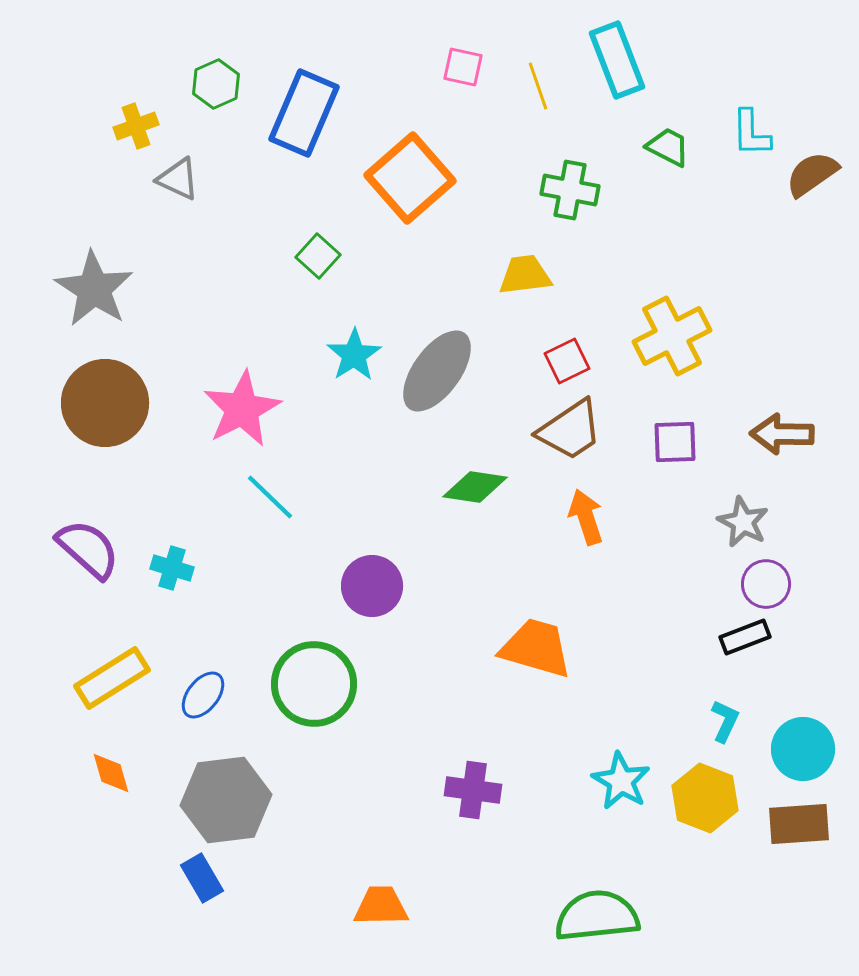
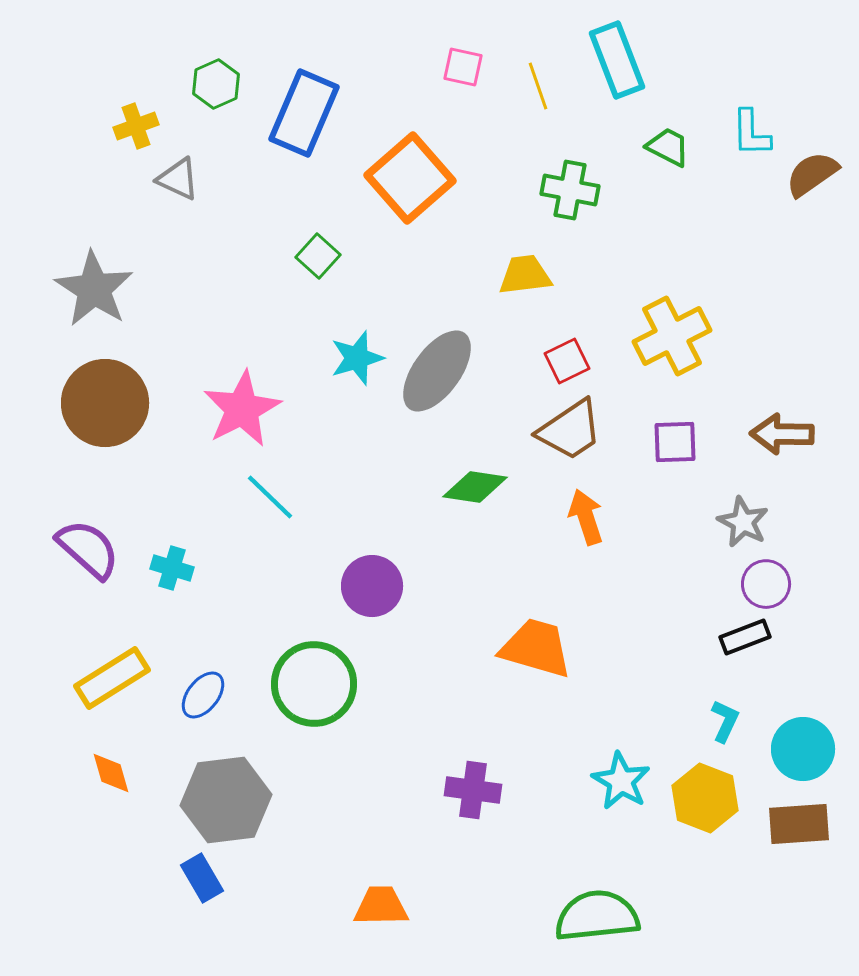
cyan star at (354, 355): moved 3 px right, 3 px down; rotated 16 degrees clockwise
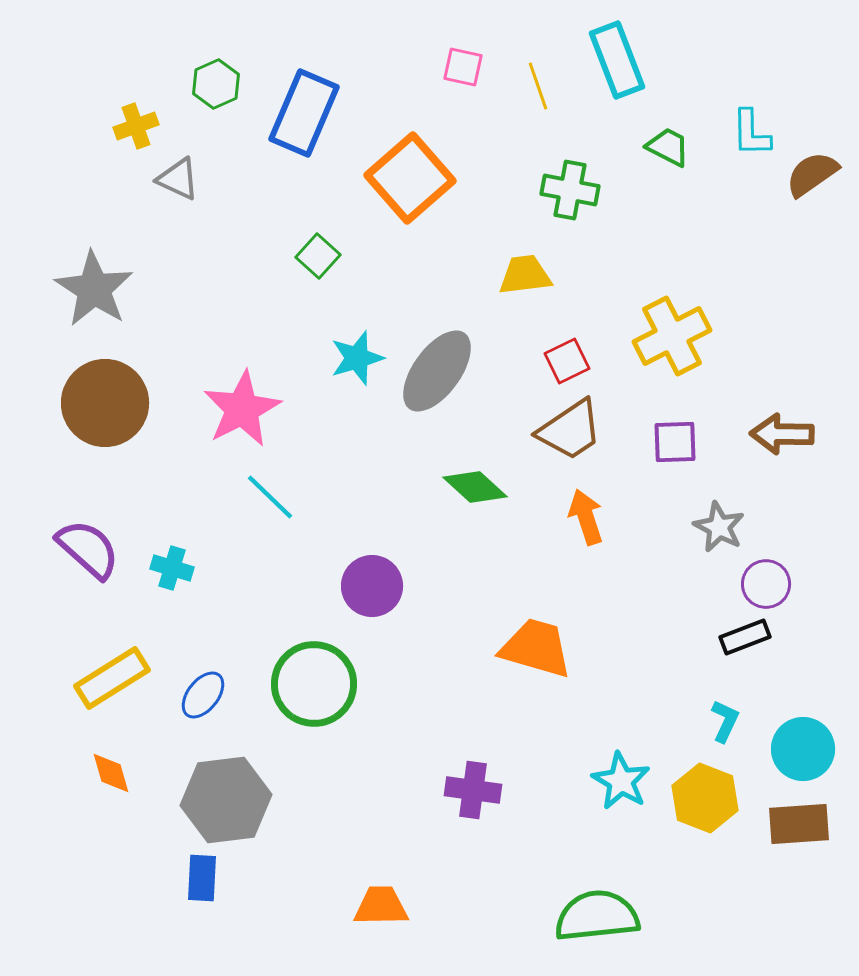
green diamond at (475, 487): rotated 34 degrees clockwise
gray star at (743, 522): moved 24 px left, 5 px down
blue rectangle at (202, 878): rotated 33 degrees clockwise
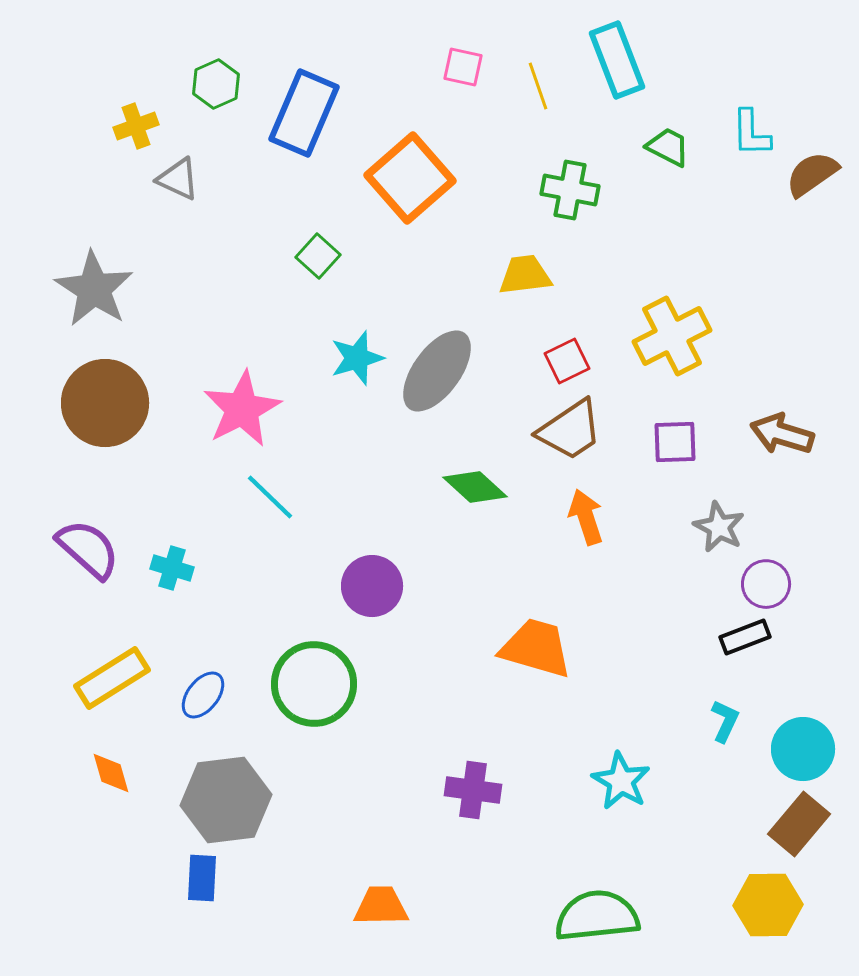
brown arrow at (782, 434): rotated 16 degrees clockwise
yellow hexagon at (705, 798): moved 63 px right, 107 px down; rotated 22 degrees counterclockwise
brown rectangle at (799, 824): rotated 46 degrees counterclockwise
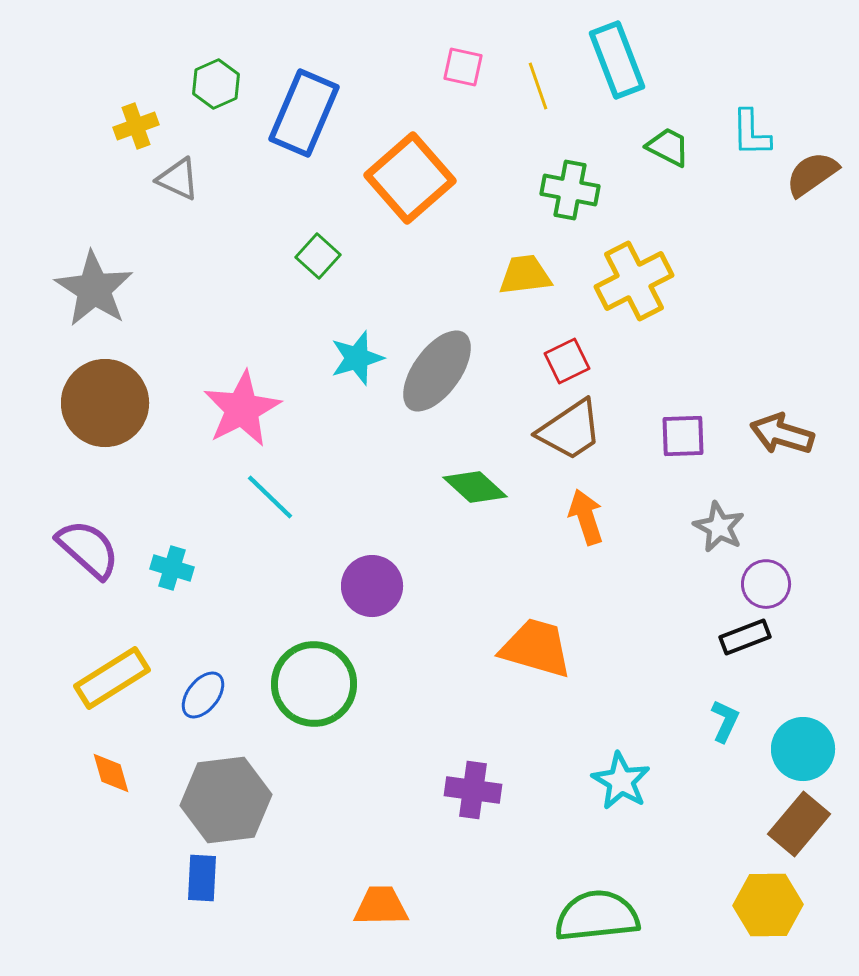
yellow cross at (672, 336): moved 38 px left, 55 px up
purple square at (675, 442): moved 8 px right, 6 px up
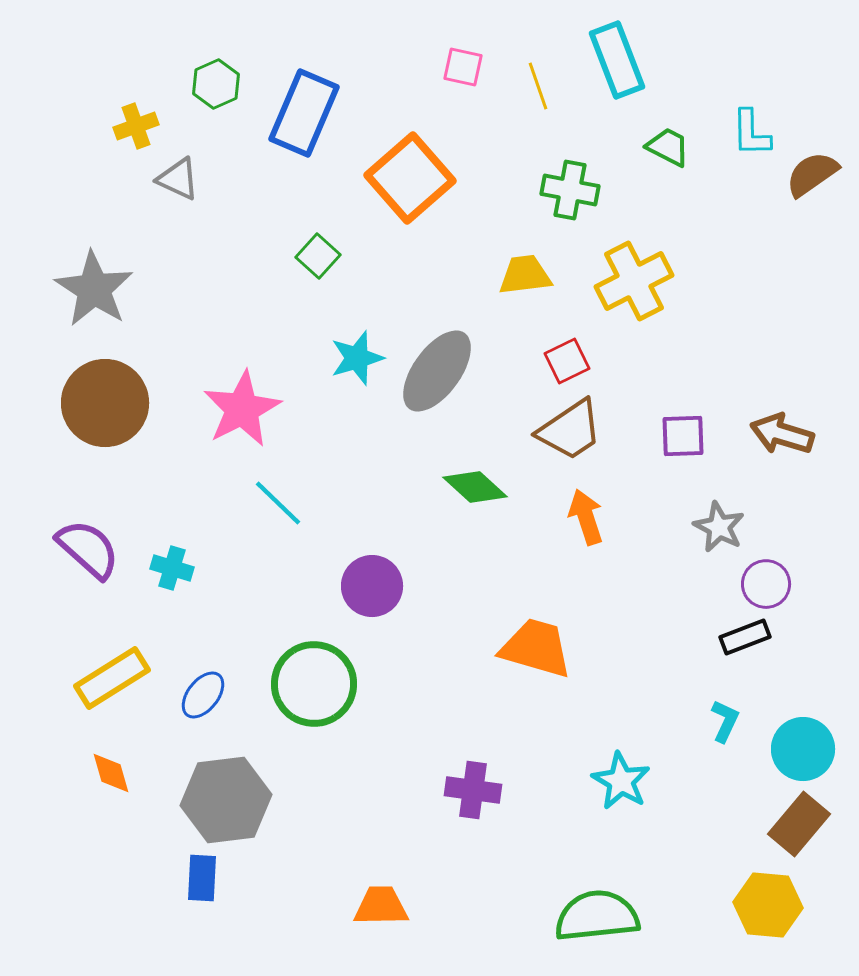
cyan line at (270, 497): moved 8 px right, 6 px down
yellow hexagon at (768, 905): rotated 6 degrees clockwise
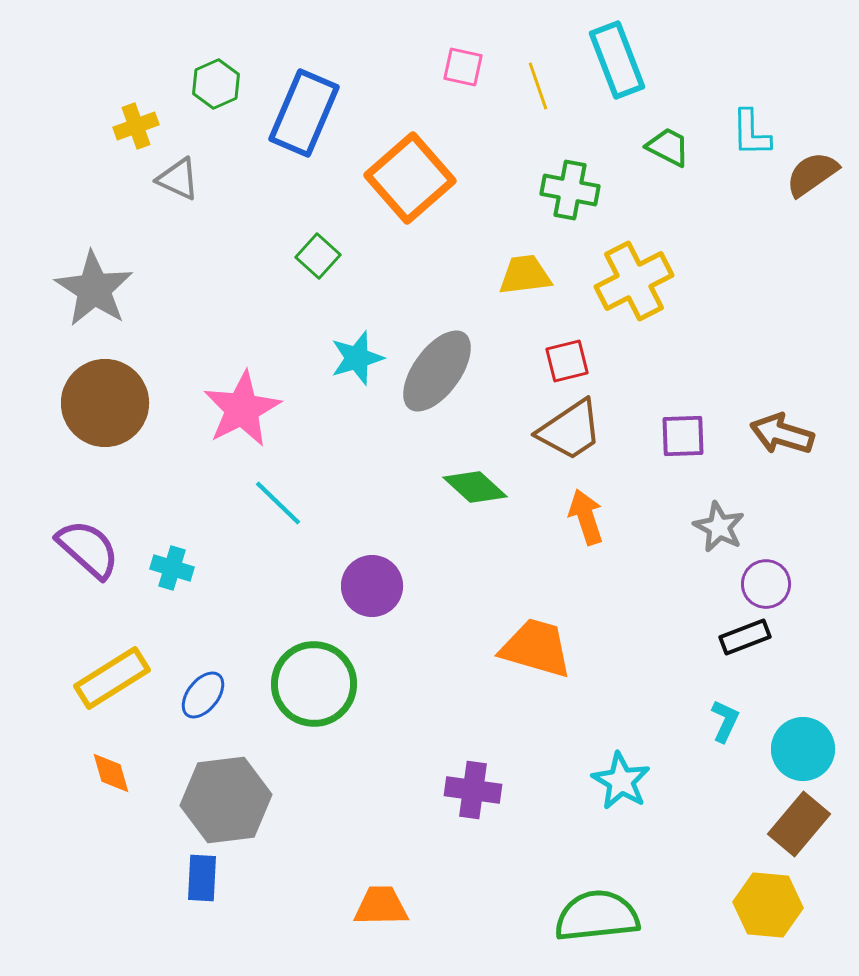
red square at (567, 361): rotated 12 degrees clockwise
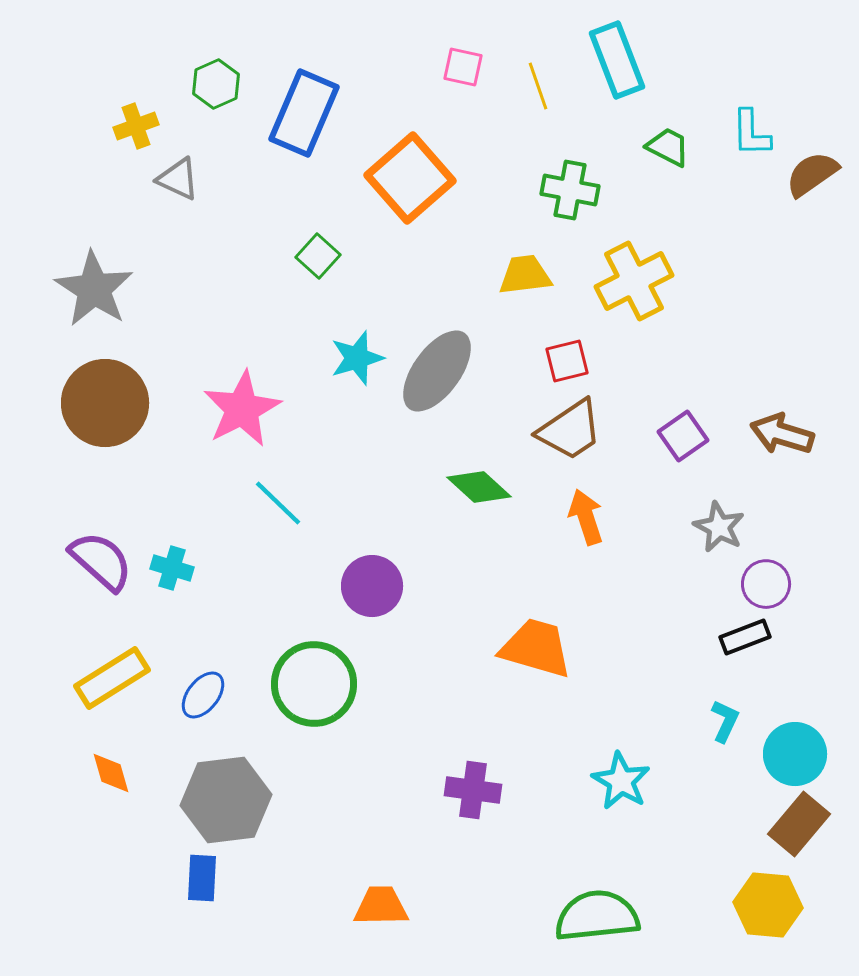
purple square at (683, 436): rotated 33 degrees counterclockwise
green diamond at (475, 487): moved 4 px right
purple semicircle at (88, 549): moved 13 px right, 12 px down
cyan circle at (803, 749): moved 8 px left, 5 px down
